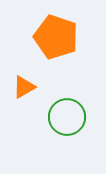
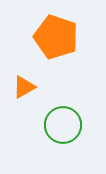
green circle: moved 4 px left, 8 px down
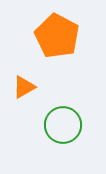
orange pentagon: moved 1 px right, 1 px up; rotated 9 degrees clockwise
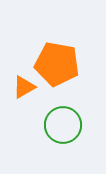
orange pentagon: moved 28 px down; rotated 18 degrees counterclockwise
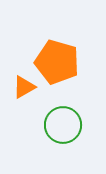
orange pentagon: moved 2 px up; rotated 6 degrees clockwise
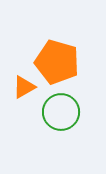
green circle: moved 2 px left, 13 px up
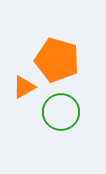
orange pentagon: moved 2 px up
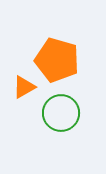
green circle: moved 1 px down
